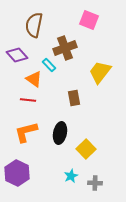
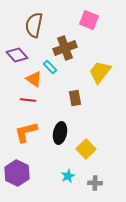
cyan rectangle: moved 1 px right, 2 px down
brown rectangle: moved 1 px right
cyan star: moved 3 px left
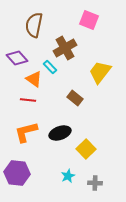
brown cross: rotated 10 degrees counterclockwise
purple diamond: moved 3 px down
brown rectangle: rotated 42 degrees counterclockwise
black ellipse: rotated 60 degrees clockwise
purple hexagon: rotated 20 degrees counterclockwise
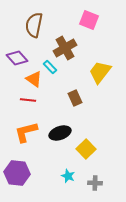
brown rectangle: rotated 28 degrees clockwise
cyan star: rotated 24 degrees counterclockwise
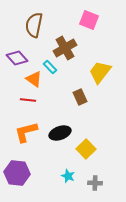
brown rectangle: moved 5 px right, 1 px up
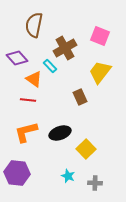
pink square: moved 11 px right, 16 px down
cyan rectangle: moved 1 px up
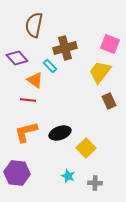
pink square: moved 10 px right, 8 px down
brown cross: rotated 15 degrees clockwise
orange triangle: moved 1 px right, 1 px down
brown rectangle: moved 29 px right, 4 px down
yellow square: moved 1 px up
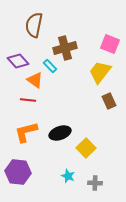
purple diamond: moved 1 px right, 3 px down
purple hexagon: moved 1 px right, 1 px up
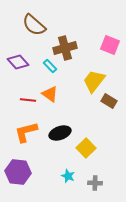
brown semicircle: rotated 60 degrees counterclockwise
pink square: moved 1 px down
purple diamond: moved 1 px down
yellow trapezoid: moved 6 px left, 9 px down
orange triangle: moved 15 px right, 14 px down
brown rectangle: rotated 35 degrees counterclockwise
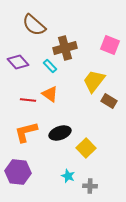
gray cross: moved 5 px left, 3 px down
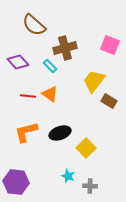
red line: moved 4 px up
purple hexagon: moved 2 px left, 10 px down
